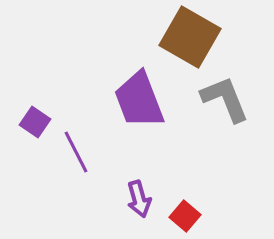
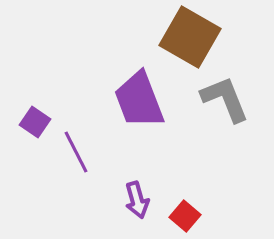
purple arrow: moved 2 px left, 1 px down
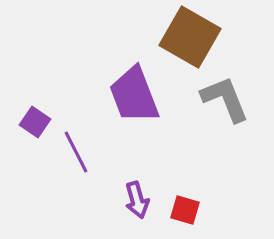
purple trapezoid: moved 5 px left, 5 px up
red square: moved 6 px up; rotated 24 degrees counterclockwise
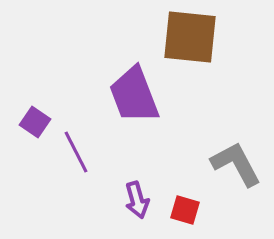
brown square: rotated 24 degrees counterclockwise
gray L-shape: moved 11 px right, 65 px down; rotated 6 degrees counterclockwise
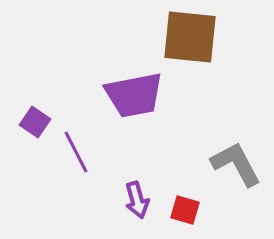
purple trapezoid: rotated 80 degrees counterclockwise
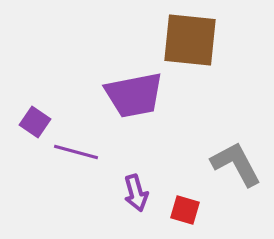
brown square: moved 3 px down
purple line: rotated 48 degrees counterclockwise
purple arrow: moved 1 px left, 7 px up
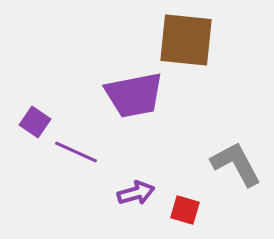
brown square: moved 4 px left
purple line: rotated 9 degrees clockwise
purple arrow: rotated 90 degrees counterclockwise
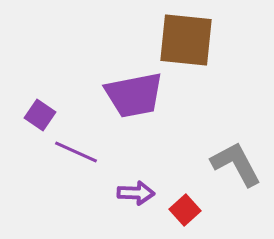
purple square: moved 5 px right, 7 px up
purple arrow: rotated 18 degrees clockwise
red square: rotated 32 degrees clockwise
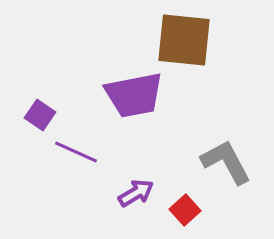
brown square: moved 2 px left
gray L-shape: moved 10 px left, 2 px up
purple arrow: rotated 33 degrees counterclockwise
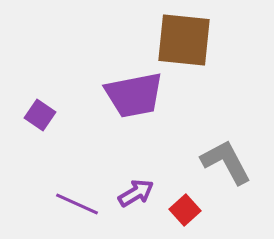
purple line: moved 1 px right, 52 px down
